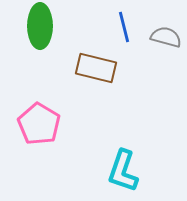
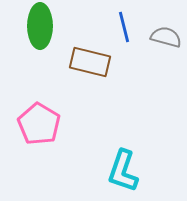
brown rectangle: moved 6 px left, 6 px up
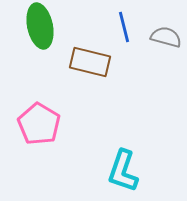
green ellipse: rotated 12 degrees counterclockwise
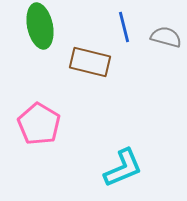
cyan L-shape: moved 3 px up; rotated 132 degrees counterclockwise
